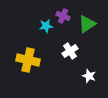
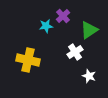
purple cross: rotated 24 degrees clockwise
green triangle: moved 2 px right, 6 px down
white cross: moved 5 px right, 1 px down
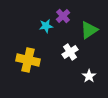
white cross: moved 5 px left
white star: rotated 16 degrees clockwise
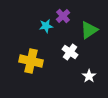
white cross: rotated 21 degrees counterclockwise
yellow cross: moved 3 px right, 1 px down
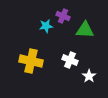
purple cross: rotated 24 degrees counterclockwise
green triangle: moved 4 px left; rotated 36 degrees clockwise
white cross: moved 8 px down; rotated 14 degrees counterclockwise
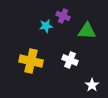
green triangle: moved 2 px right, 1 px down
white star: moved 3 px right, 9 px down
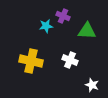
white star: rotated 16 degrees counterclockwise
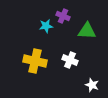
yellow cross: moved 4 px right
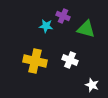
cyan star: rotated 16 degrees clockwise
green triangle: moved 1 px left, 2 px up; rotated 12 degrees clockwise
